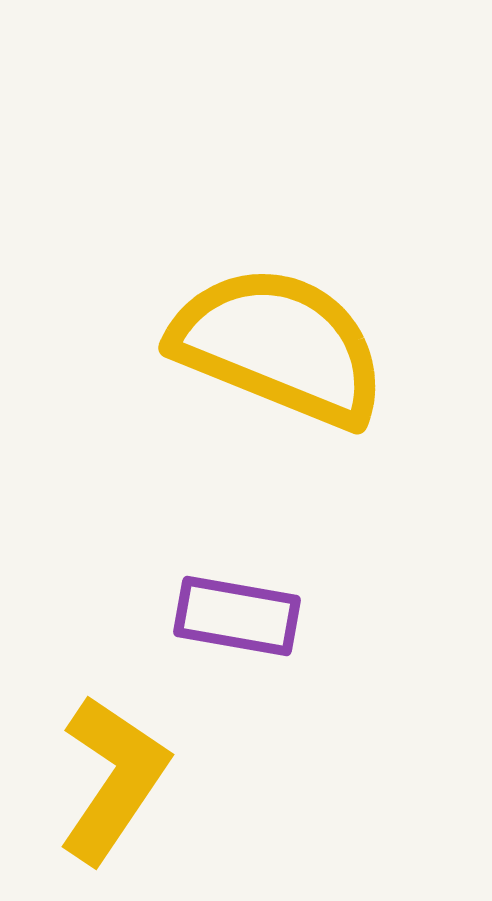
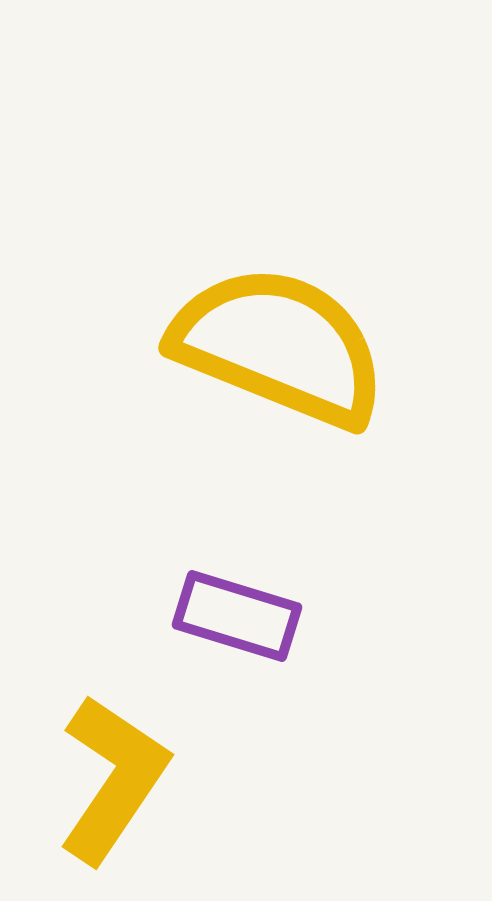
purple rectangle: rotated 7 degrees clockwise
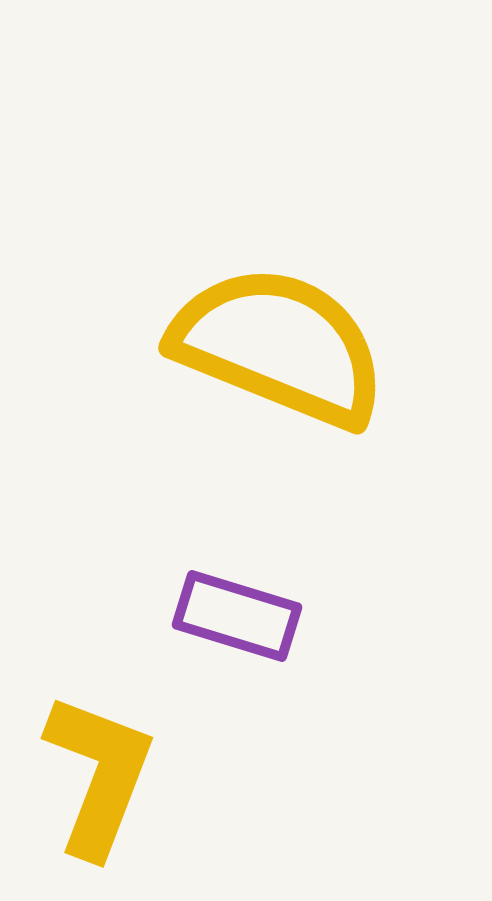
yellow L-shape: moved 14 px left, 4 px up; rotated 13 degrees counterclockwise
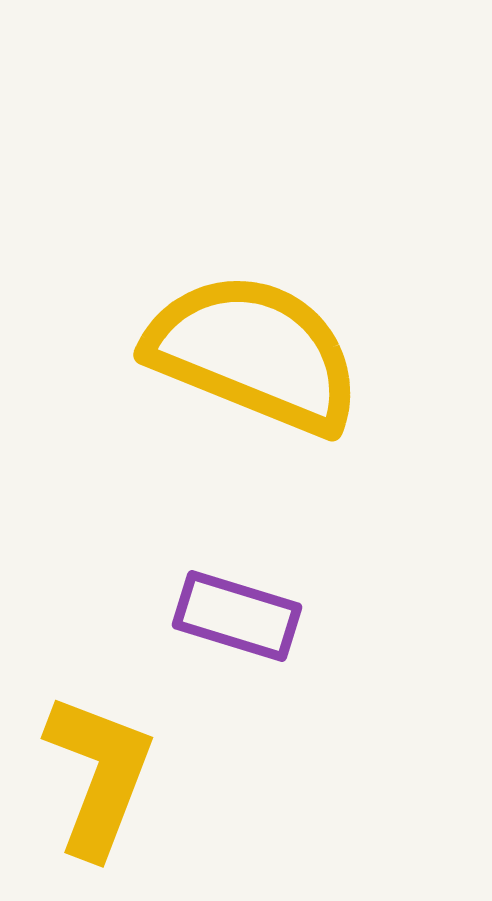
yellow semicircle: moved 25 px left, 7 px down
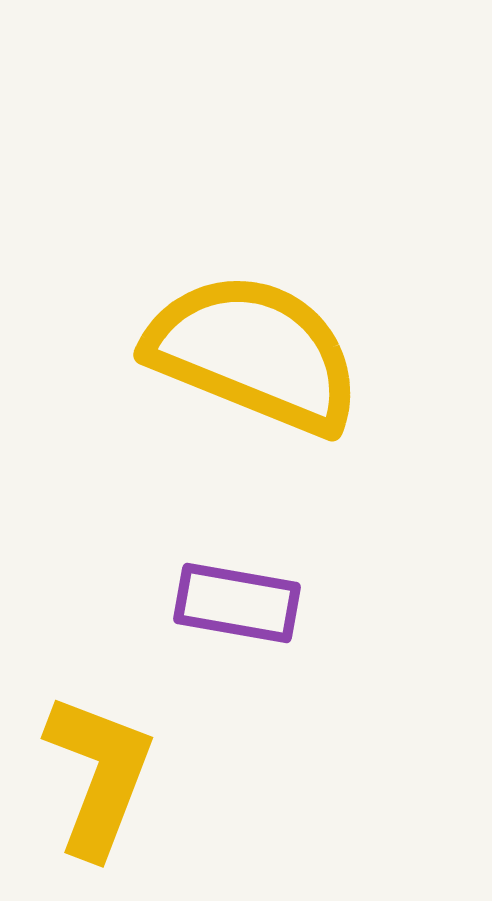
purple rectangle: moved 13 px up; rotated 7 degrees counterclockwise
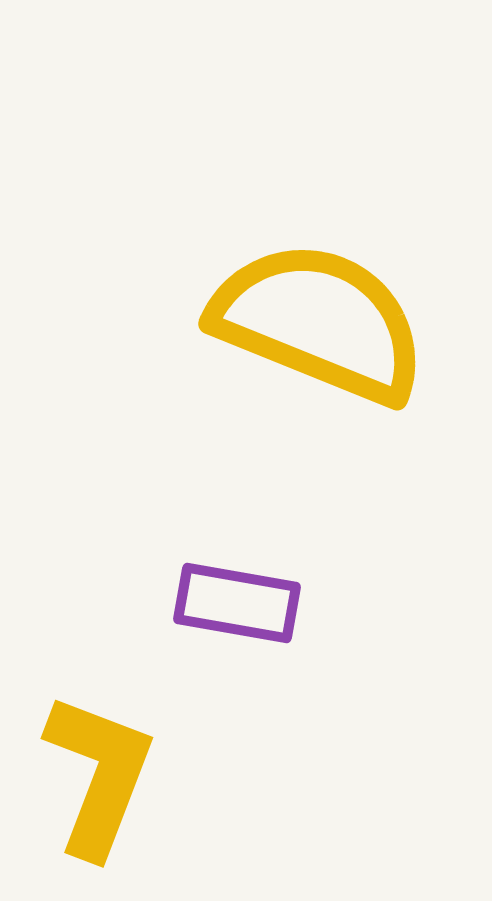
yellow semicircle: moved 65 px right, 31 px up
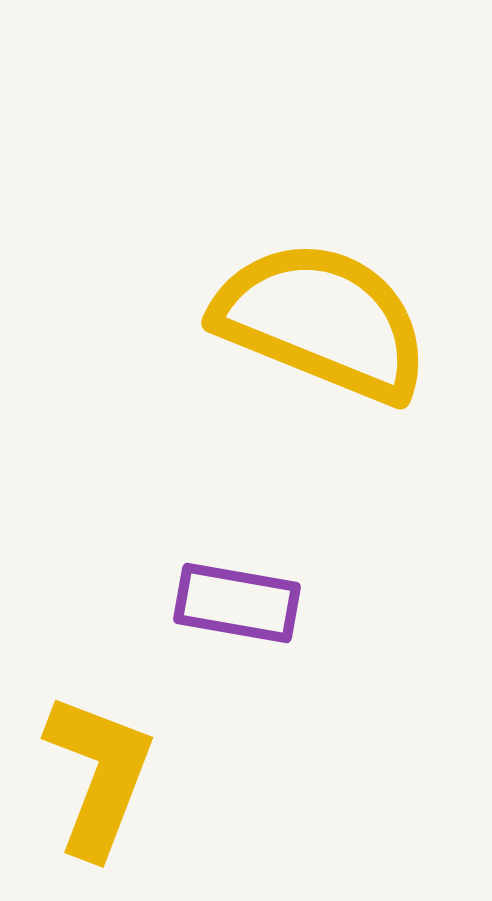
yellow semicircle: moved 3 px right, 1 px up
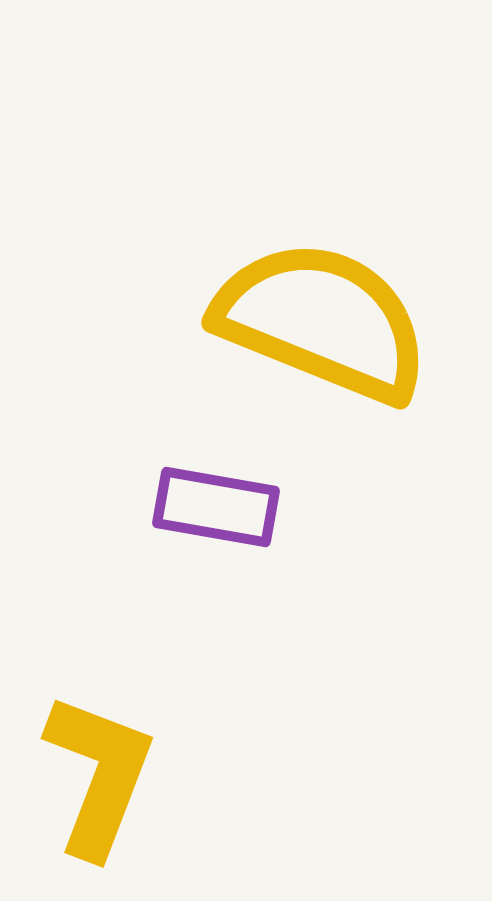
purple rectangle: moved 21 px left, 96 px up
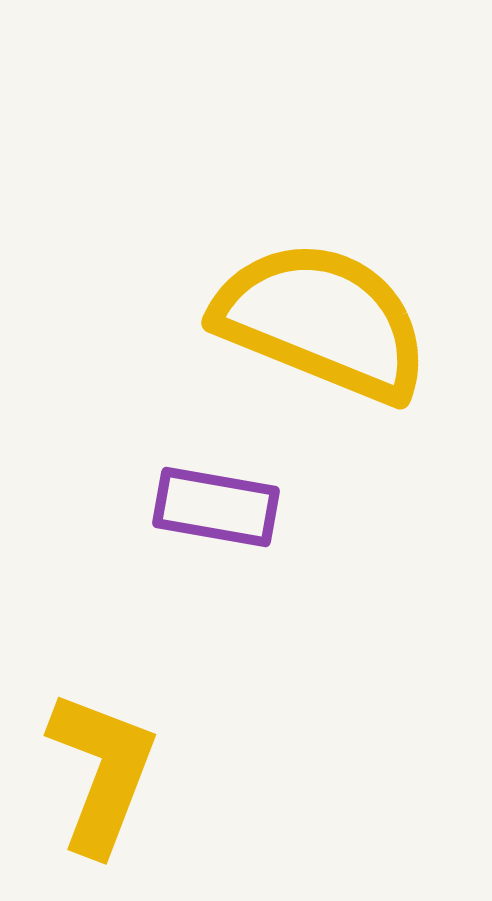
yellow L-shape: moved 3 px right, 3 px up
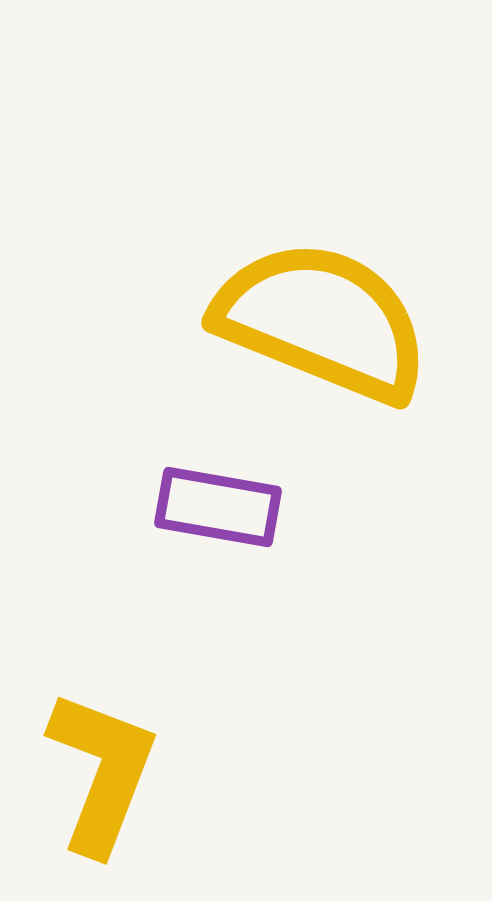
purple rectangle: moved 2 px right
